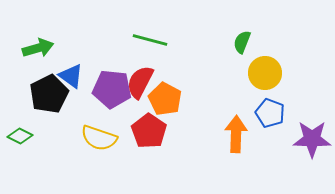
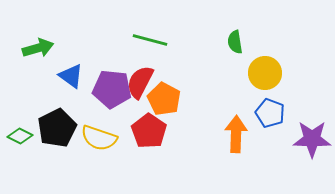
green semicircle: moved 7 px left; rotated 30 degrees counterclockwise
black pentagon: moved 8 px right, 34 px down
orange pentagon: moved 1 px left
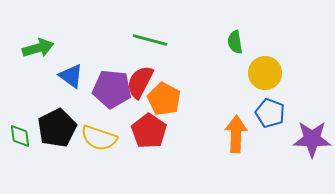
green diamond: rotated 55 degrees clockwise
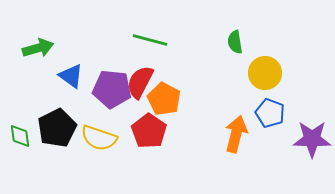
orange arrow: rotated 12 degrees clockwise
